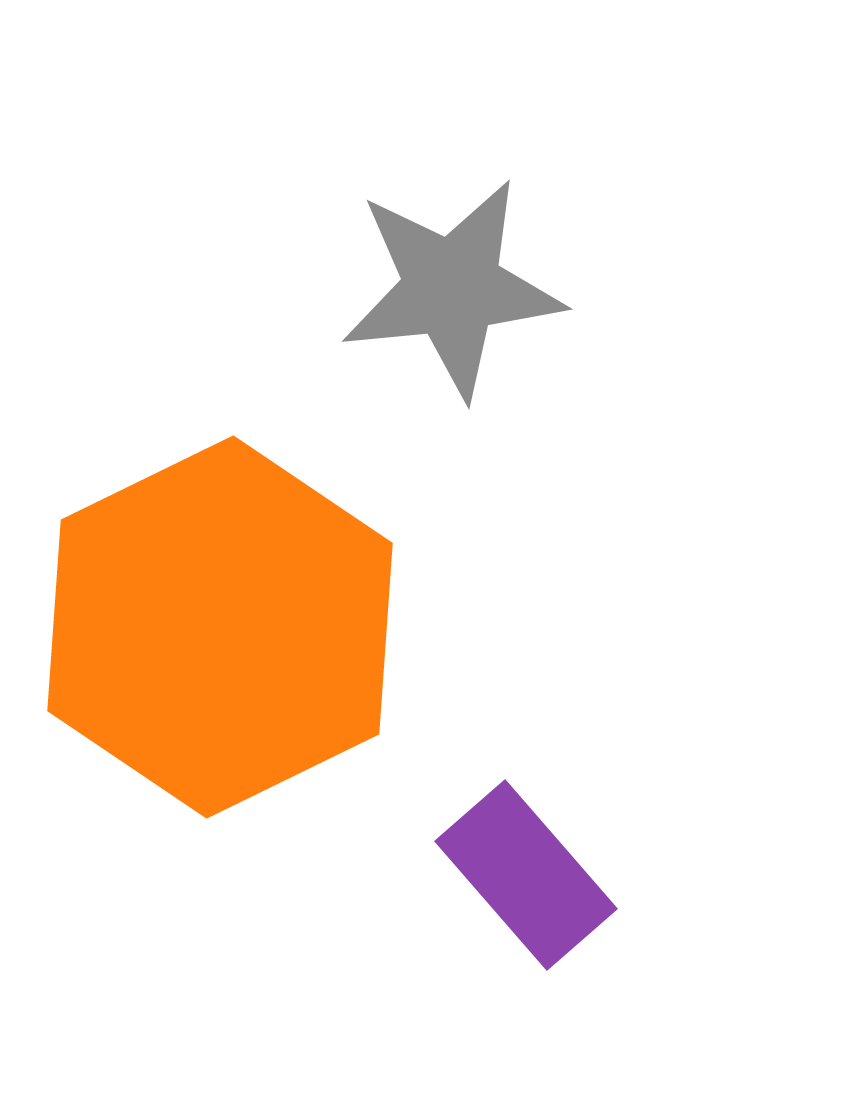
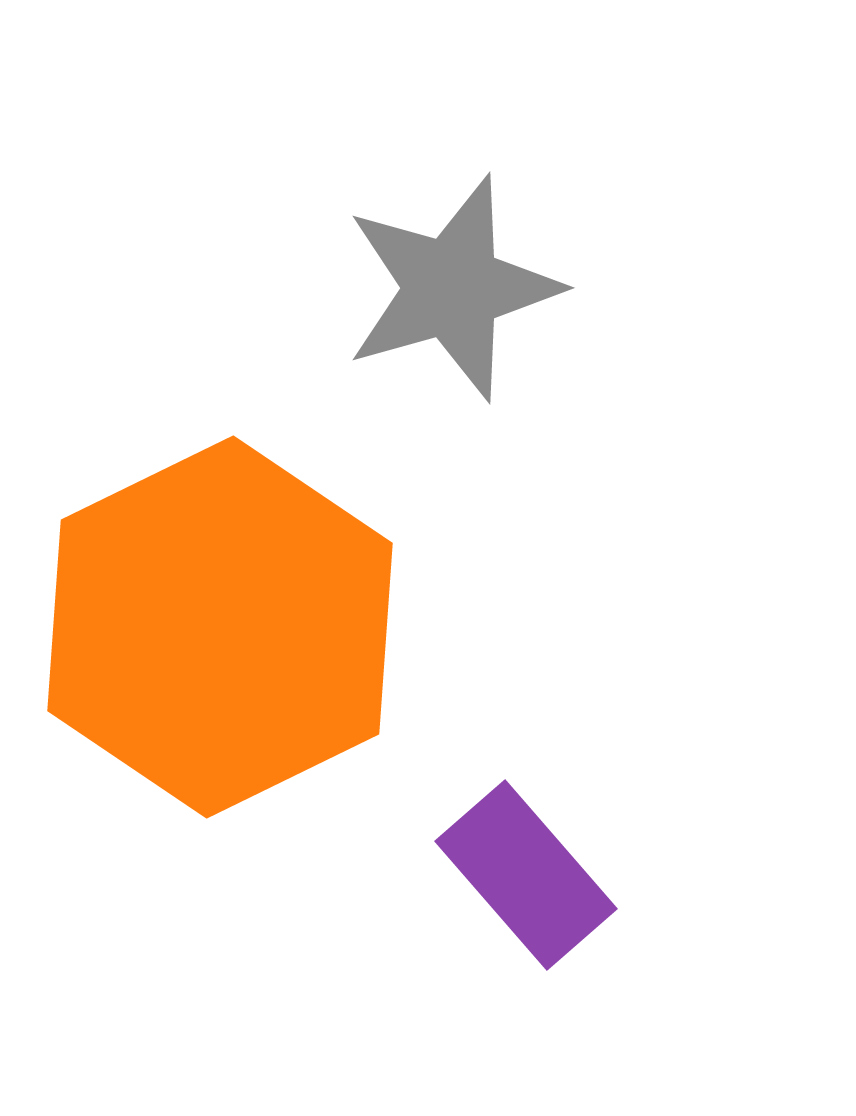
gray star: rotated 10 degrees counterclockwise
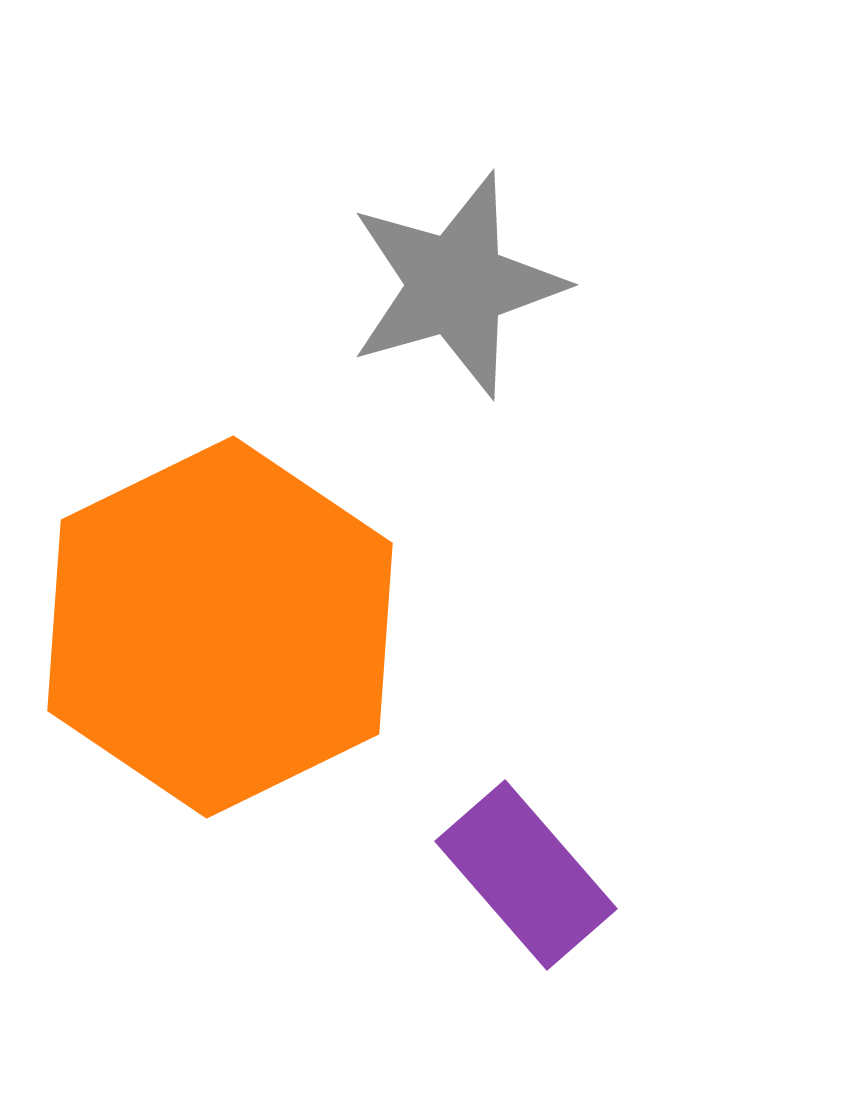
gray star: moved 4 px right, 3 px up
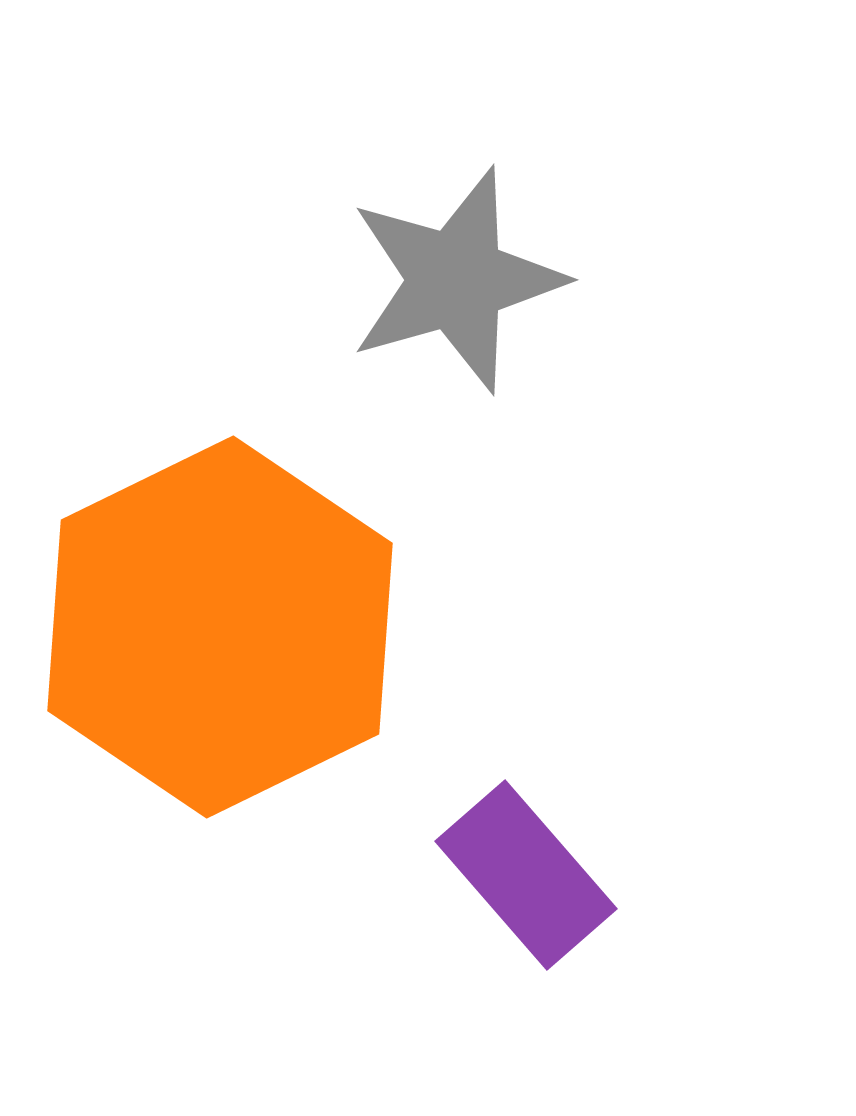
gray star: moved 5 px up
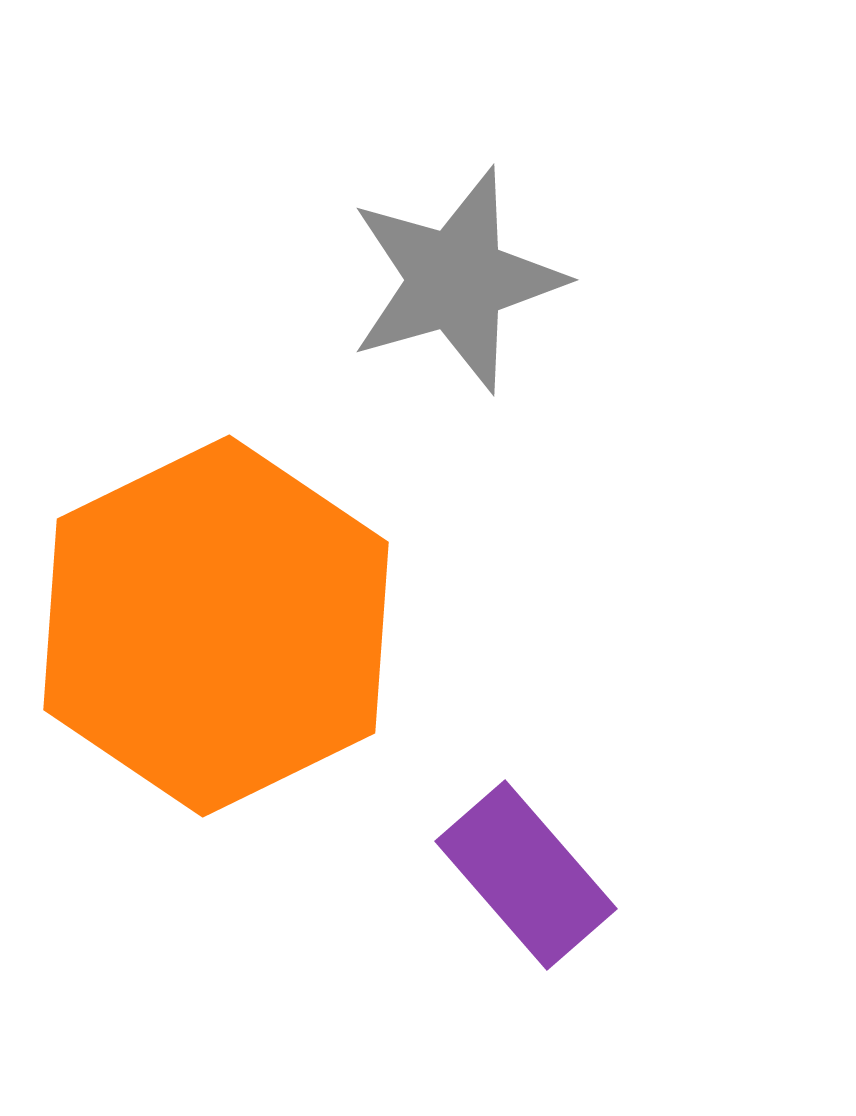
orange hexagon: moved 4 px left, 1 px up
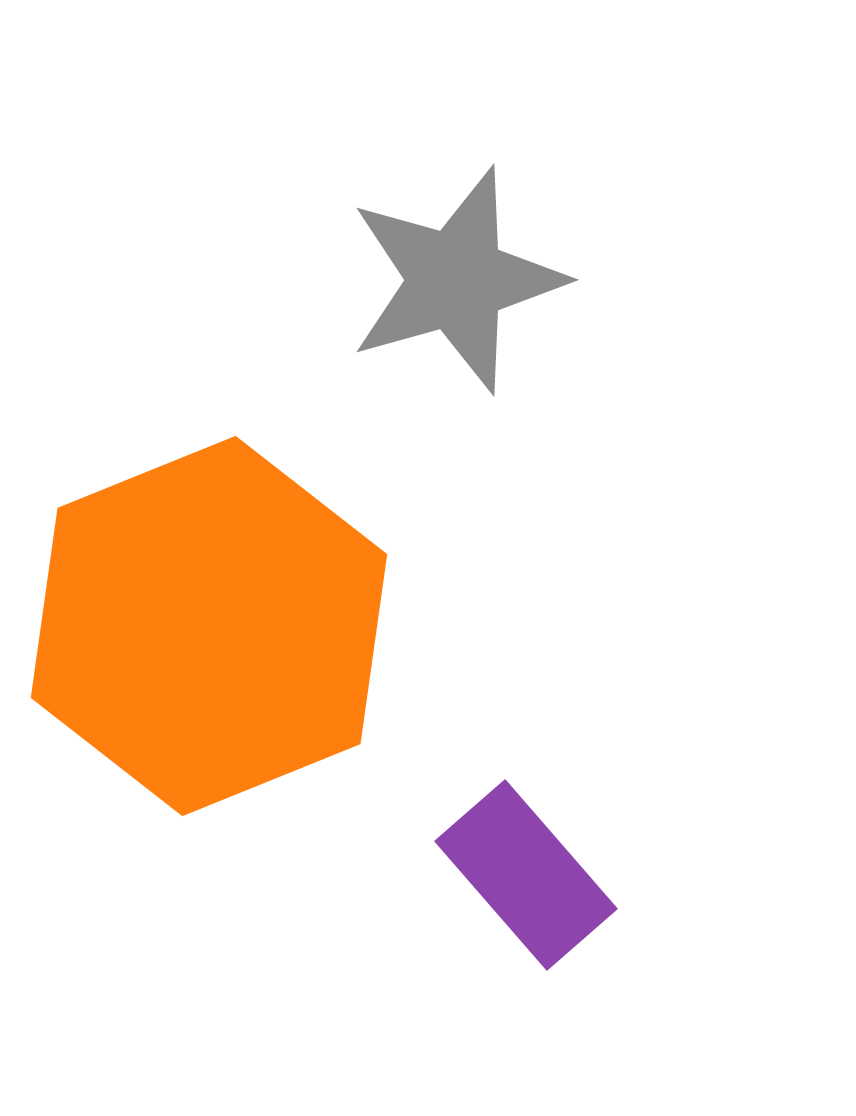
orange hexagon: moved 7 px left; rotated 4 degrees clockwise
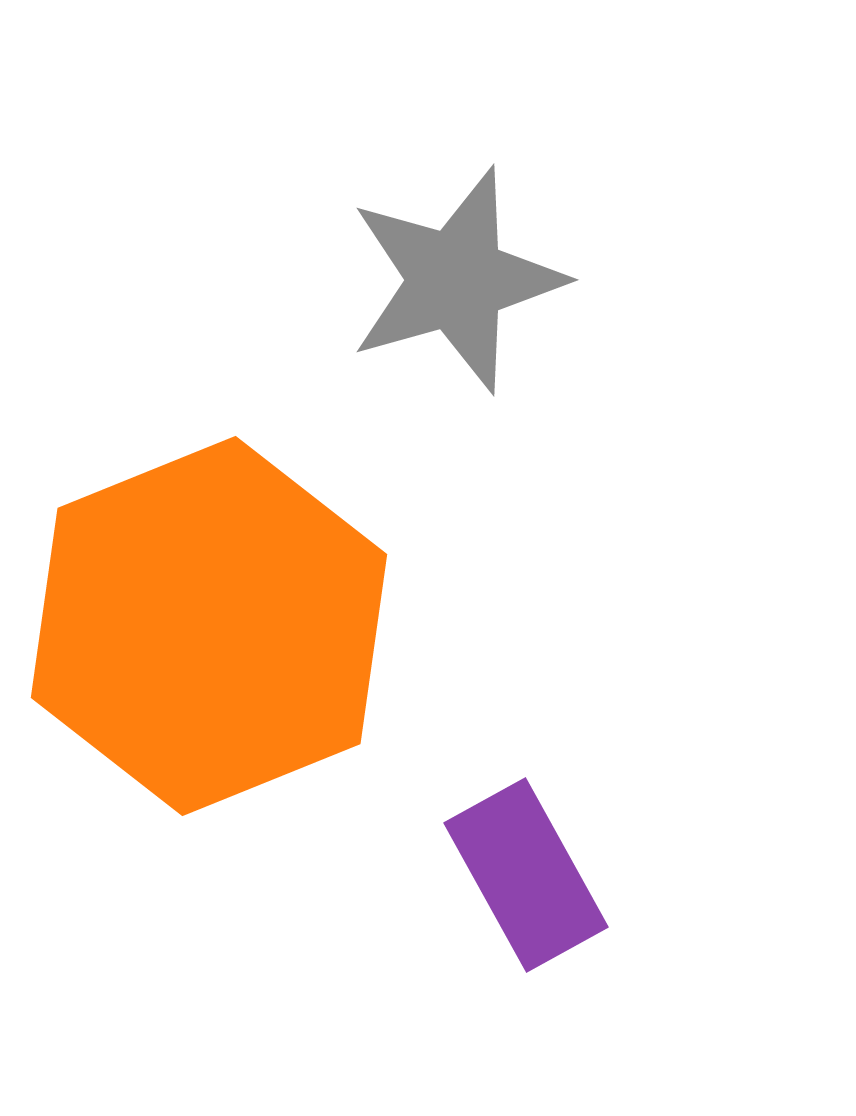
purple rectangle: rotated 12 degrees clockwise
